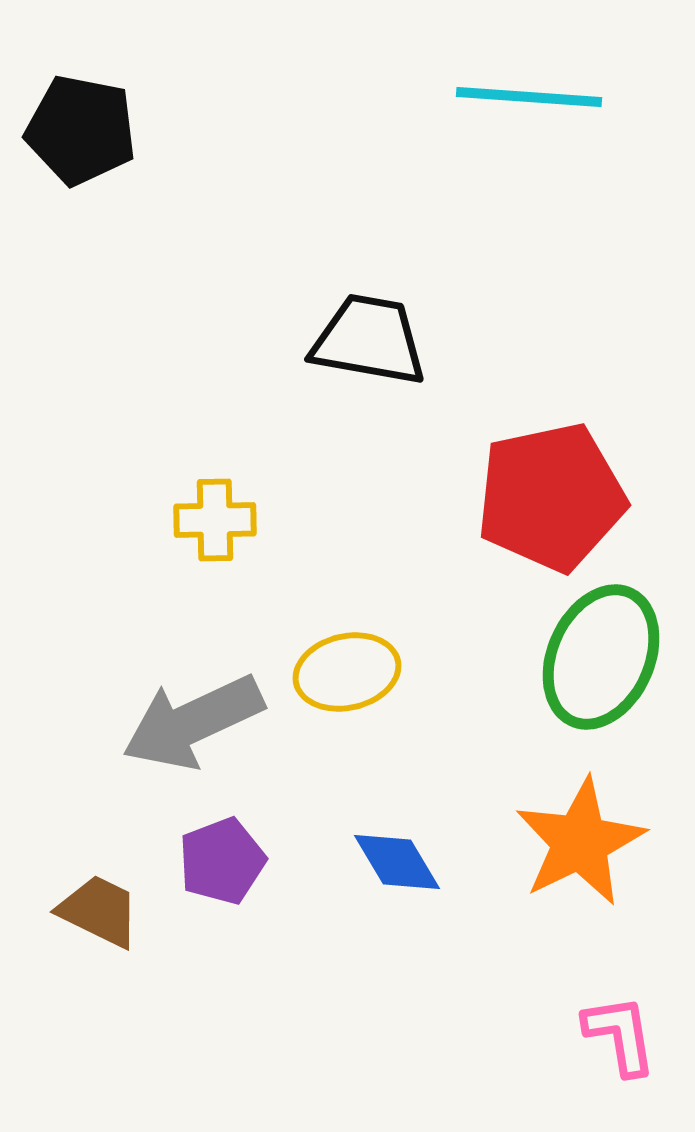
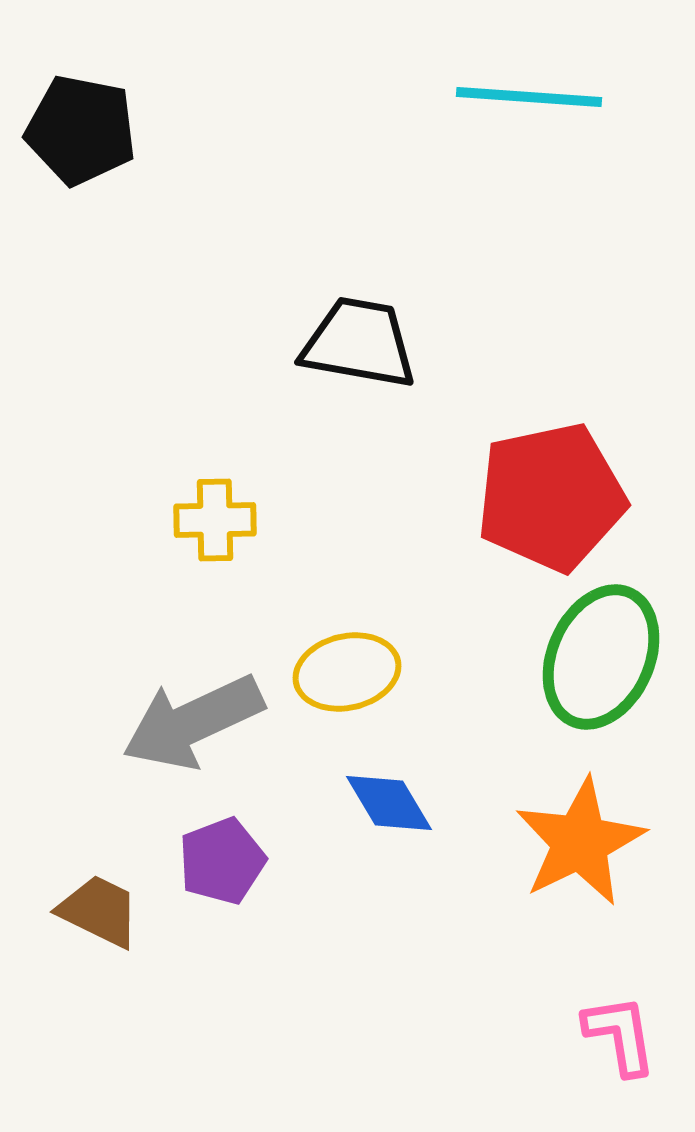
black trapezoid: moved 10 px left, 3 px down
blue diamond: moved 8 px left, 59 px up
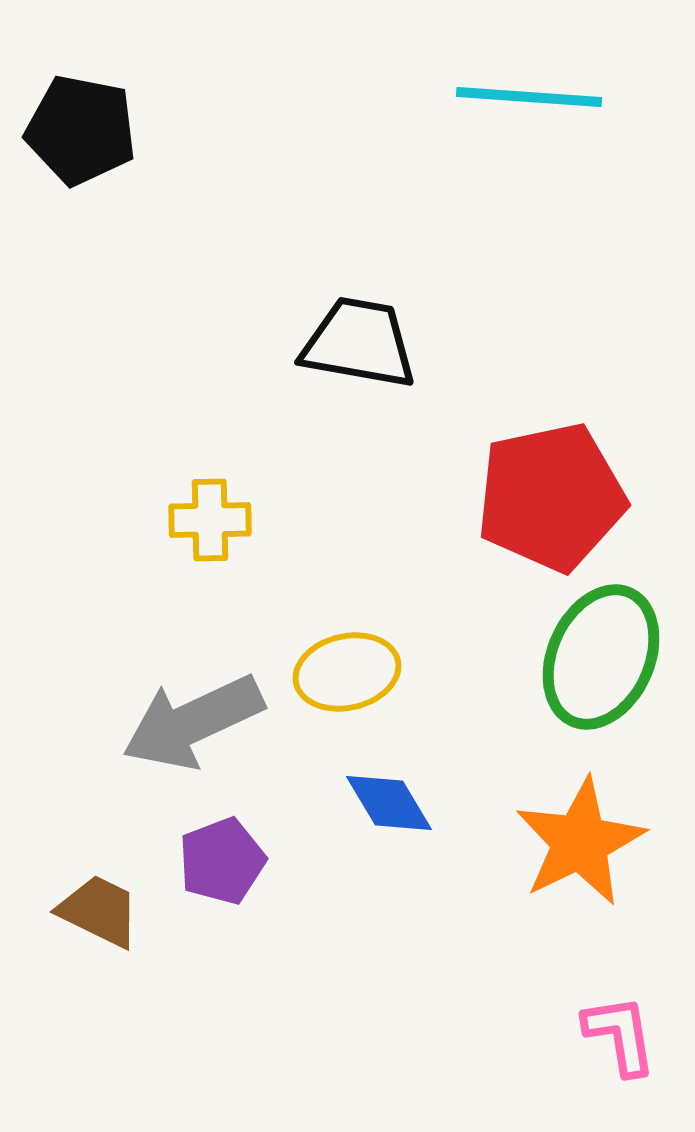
yellow cross: moved 5 px left
